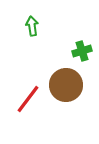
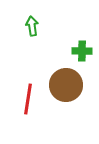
green cross: rotated 18 degrees clockwise
red line: rotated 28 degrees counterclockwise
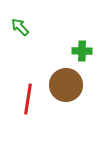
green arrow: moved 12 px left, 1 px down; rotated 36 degrees counterclockwise
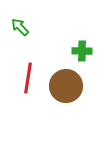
brown circle: moved 1 px down
red line: moved 21 px up
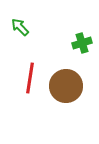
green cross: moved 8 px up; rotated 18 degrees counterclockwise
red line: moved 2 px right
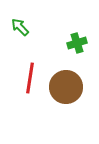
green cross: moved 5 px left
brown circle: moved 1 px down
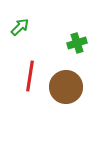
green arrow: rotated 90 degrees clockwise
red line: moved 2 px up
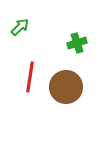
red line: moved 1 px down
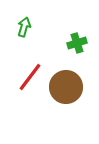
green arrow: moved 4 px right; rotated 30 degrees counterclockwise
red line: rotated 28 degrees clockwise
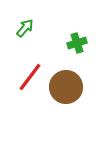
green arrow: moved 1 px right, 1 px down; rotated 24 degrees clockwise
